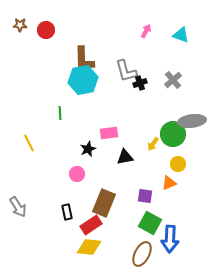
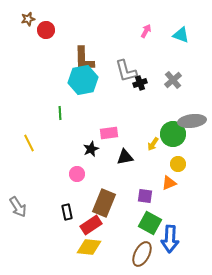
brown star: moved 8 px right, 6 px up; rotated 16 degrees counterclockwise
black star: moved 3 px right
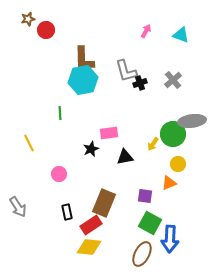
pink circle: moved 18 px left
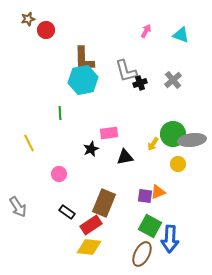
gray ellipse: moved 19 px down
orange triangle: moved 11 px left, 9 px down
black rectangle: rotated 42 degrees counterclockwise
green square: moved 3 px down
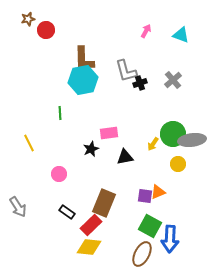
red rectangle: rotated 10 degrees counterclockwise
